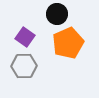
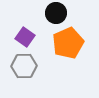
black circle: moved 1 px left, 1 px up
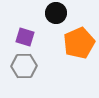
purple square: rotated 18 degrees counterclockwise
orange pentagon: moved 11 px right
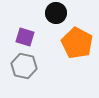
orange pentagon: moved 2 px left; rotated 20 degrees counterclockwise
gray hexagon: rotated 15 degrees clockwise
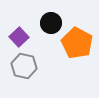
black circle: moved 5 px left, 10 px down
purple square: moved 6 px left; rotated 30 degrees clockwise
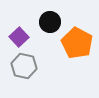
black circle: moved 1 px left, 1 px up
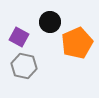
purple square: rotated 18 degrees counterclockwise
orange pentagon: rotated 20 degrees clockwise
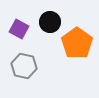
purple square: moved 8 px up
orange pentagon: rotated 12 degrees counterclockwise
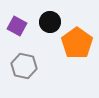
purple square: moved 2 px left, 3 px up
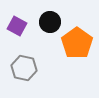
gray hexagon: moved 2 px down
